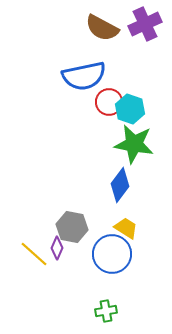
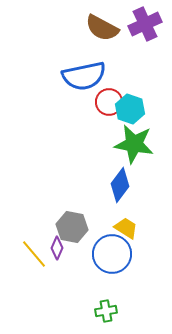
yellow line: rotated 8 degrees clockwise
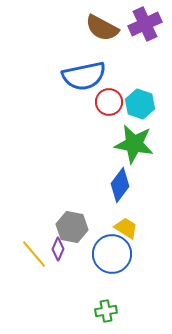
cyan hexagon: moved 10 px right, 5 px up
purple diamond: moved 1 px right, 1 px down
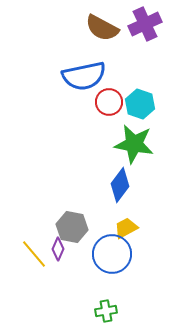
yellow trapezoid: rotated 60 degrees counterclockwise
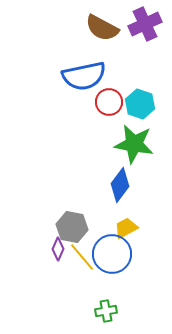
yellow line: moved 48 px right, 3 px down
